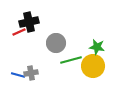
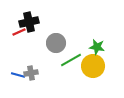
green line: rotated 15 degrees counterclockwise
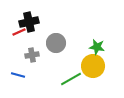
green line: moved 19 px down
gray cross: moved 1 px right, 18 px up
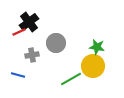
black cross: rotated 24 degrees counterclockwise
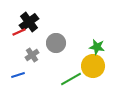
gray cross: rotated 24 degrees counterclockwise
blue line: rotated 32 degrees counterclockwise
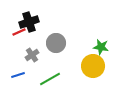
black cross: rotated 18 degrees clockwise
green star: moved 4 px right
green line: moved 21 px left
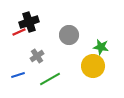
gray circle: moved 13 px right, 8 px up
gray cross: moved 5 px right, 1 px down
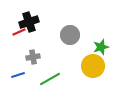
gray circle: moved 1 px right
green star: rotated 28 degrees counterclockwise
gray cross: moved 4 px left, 1 px down; rotated 24 degrees clockwise
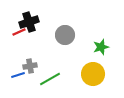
gray circle: moved 5 px left
gray cross: moved 3 px left, 9 px down
yellow circle: moved 8 px down
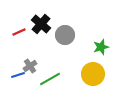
black cross: moved 12 px right, 2 px down; rotated 30 degrees counterclockwise
gray cross: rotated 24 degrees counterclockwise
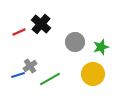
gray circle: moved 10 px right, 7 px down
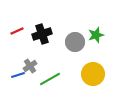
black cross: moved 1 px right, 10 px down; rotated 30 degrees clockwise
red line: moved 2 px left, 1 px up
green star: moved 5 px left, 12 px up
